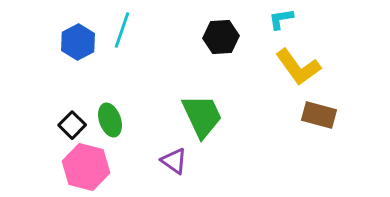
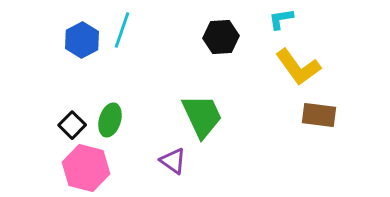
blue hexagon: moved 4 px right, 2 px up
brown rectangle: rotated 8 degrees counterclockwise
green ellipse: rotated 36 degrees clockwise
purple triangle: moved 1 px left
pink hexagon: moved 1 px down
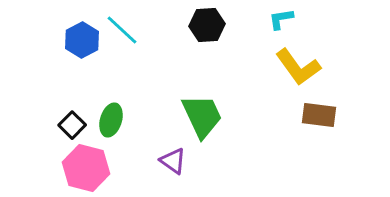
cyan line: rotated 66 degrees counterclockwise
black hexagon: moved 14 px left, 12 px up
green ellipse: moved 1 px right
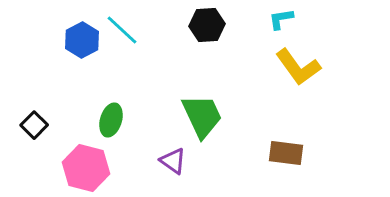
brown rectangle: moved 33 px left, 38 px down
black square: moved 38 px left
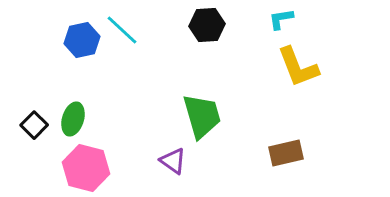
blue hexagon: rotated 16 degrees clockwise
yellow L-shape: rotated 15 degrees clockwise
green trapezoid: rotated 9 degrees clockwise
green ellipse: moved 38 px left, 1 px up
brown rectangle: rotated 20 degrees counterclockwise
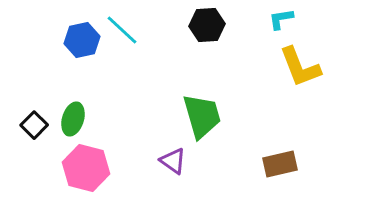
yellow L-shape: moved 2 px right
brown rectangle: moved 6 px left, 11 px down
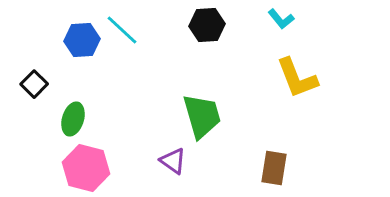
cyan L-shape: rotated 120 degrees counterclockwise
blue hexagon: rotated 8 degrees clockwise
yellow L-shape: moved 3 px left, 11 px down
black square: moved 41 px up
brown rectangle: moved 6 px left, 4 px down; rotated 68 degrees counterclockwise
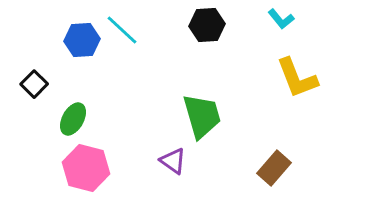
green ellipse: rotated 12 degrees clockwise
brown rectangle: rotated 32 degrees clockwise
